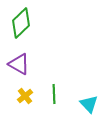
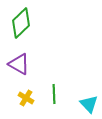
yellow cross: moved 1 px right, 2 px down; rotated 21 degrees counterclockwise
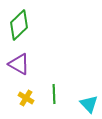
green diamond: moved 2 px left, 2 px down
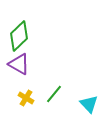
green diamond: moved 11 px down
green line: rotated 42 degrees clockwise
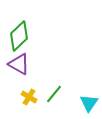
yellow cross: moved 3 px right, 1 px up
cyan triangle: moved 1 px up; rotated 18 degrees clockwise
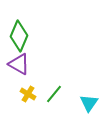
green diamond: rotated 24 degrees counterclockwise
yellow cross: moved 1 px left, 3 px up
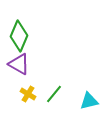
cyan triangle: moved 2 px up; rotated 42 degrees clockwise
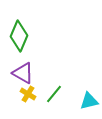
purple triangle: moved 4 px right, 9 px down
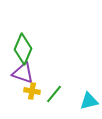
green diamond: moved 4 px right, 13 px down
purple triangle: rotated 10 degrees counterclockwise
yellow cross: moved 4 px right, 3 px up; rotated 21 degrees counterclockwise
